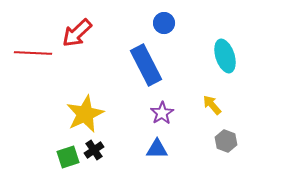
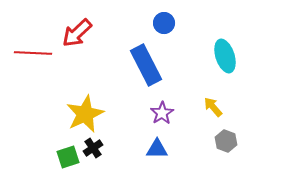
yellow arrow: moved 1 px right, 2 px down
black cross: moved 1 px left, 2 px up
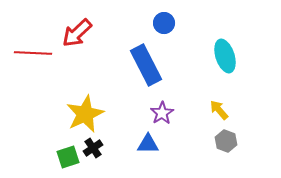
yellow arrow: moved 6 px right, 3 px down
blue triangle: moved 9 px left, 5 px up
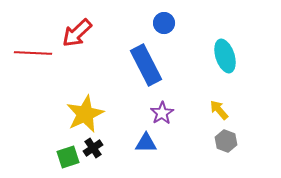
blue triangle: moved 2 px left, 1 px up
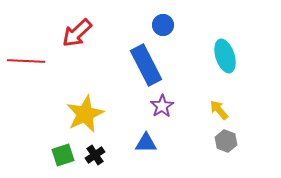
blue circle: moved 1 px left, 2 px down
red line: moved 7 px left, 8 px down
purple star: moved 7 px up
black cross: moved 2 px right, 7 px down
green square: moved 5 px left, 2 px up
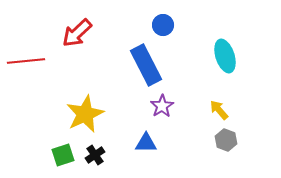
red line: rotated 9 degrees counterclockwise
gray hexagon: moved 1 px up
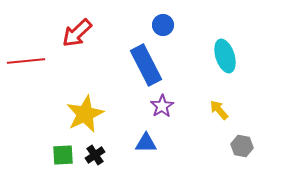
gray hexagon: moved 16 px right, 6 px down; rotated 10 degrees counterclockwise
green square: rotated 15 degrees clockwise
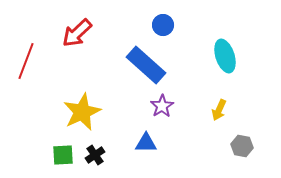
red line: rotated 63 degrees counterclockwise
blue rectangle: rotated 21 degrees counterclockwise
yellow arrow: rotated 115 degrees counterclockwise
yellow star: moved 3 px left, 2 px up
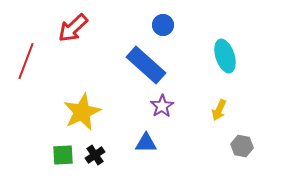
red arrow: moved 4 px left, 5 px up
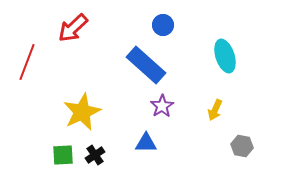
red line: moved 1 px right, 1 px down
yellow arrow: moved 4 px left
